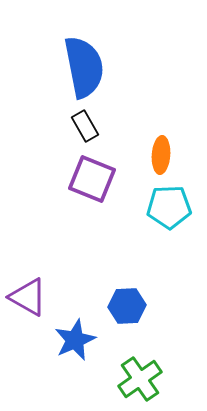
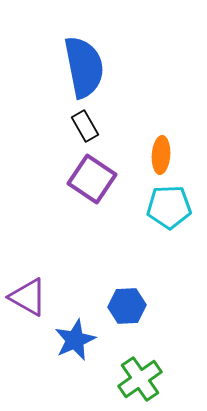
purple square: rotated 12 degrees clockwise
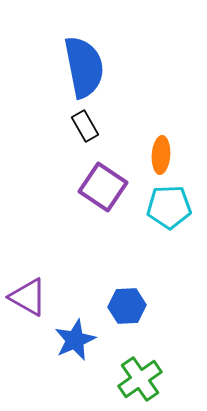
purple square: moved 11 px right, 8 px down
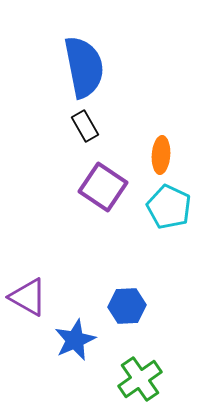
cyan pentagon: rotated 27 degrees clockwise
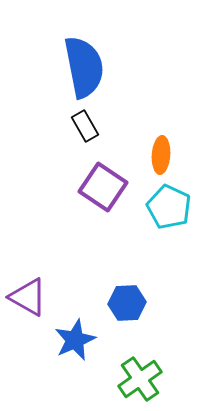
blue hexagon: moved 3 px up
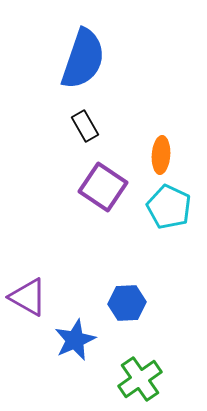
blue semicircle: moved 1 px left, 8 px up; rotated 30 degrees clockwise
